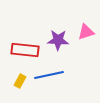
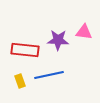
pink triangle: moved 2 px left; rotated 24 degrees clockwise
yellow rectangle: rotated 48 degrees counterclockwise
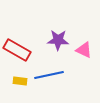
pink triangle: moved 18 px down; rotated 18 degrees clockwise
red rectangle: moved 8 px left; rotated 24 degrees clockwise
yellow rectangle: rotated 64 degrees counterclockwise
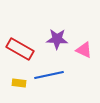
purple star: moved 1 px left, 1 px up
red rectangle: moved 3 px right, 1 px up
yellow rectangle: moved 1 px left, 2 px down
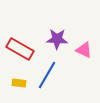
blue line: moved 2 px left; rotated 48 degrees counterclockwise
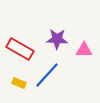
pink triangle: rotated 24 degrees counterclockwise
blue line: rotated 12 degrees clockwise
yellow rectangle: rotated 16 degrees clockwise
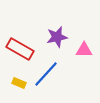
purple star: moved 2 px up; rotated 15 degrees counterclockwise
blue line: moved 1 px left, 1 px up
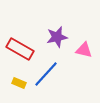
pink triangle: rotated 12 degrees clockwise
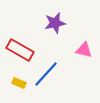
purple star: moved 2 px left, 14 px up
red rectangle: moved 1 px down
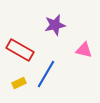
purple star: moved 2 px down
blue line: rotated 12 degrees counterclockwise
yellow rectangle: rotated 48 degrees counterclockwise
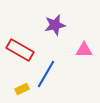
pink triangle: rotated 12 degrees counterclockwise
yellow rectangle: moved 3 px right, 6 px down
